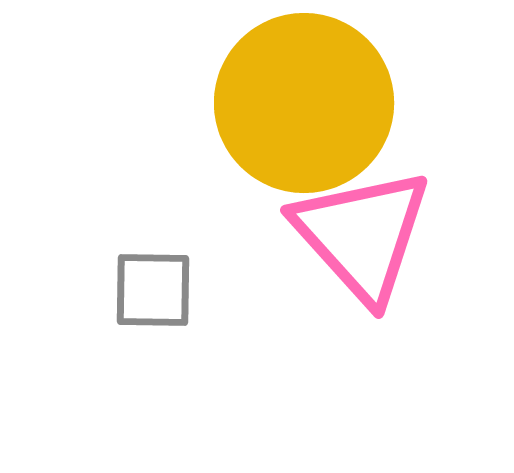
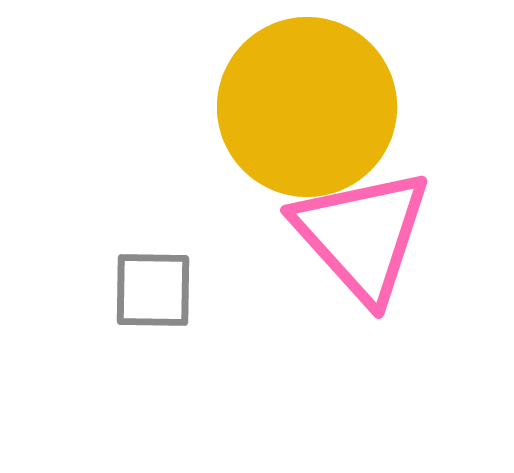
yellow circle: moved 3 px right, 4 px down
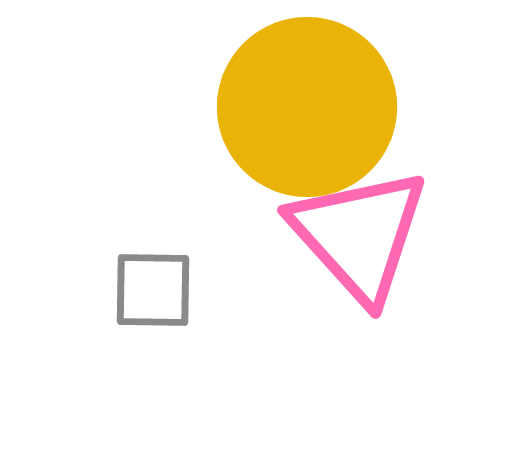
pink triangle: moved 3 px left
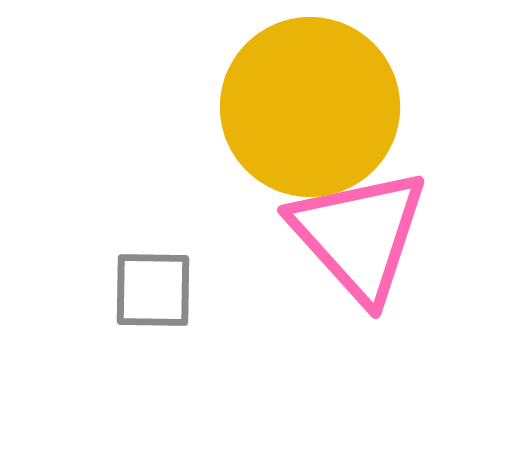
yellow circle: moved 3 px right
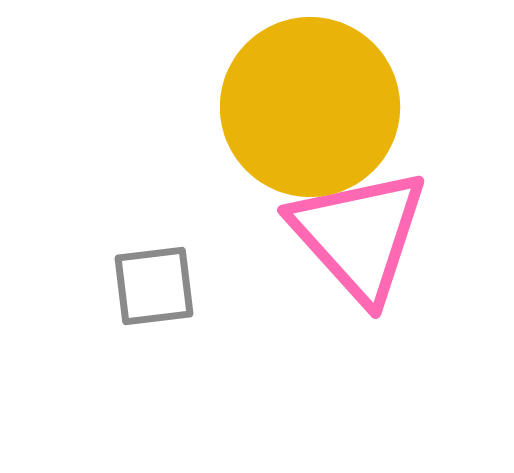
gray square: moved 1 px right, 4 px up; rotated 8 degrees counterclockwise
